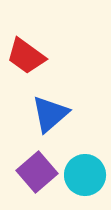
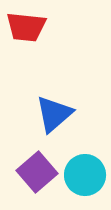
red trapezoid: moved 29 px up; rotated 30 degrees counterclockwise
blue triangle: moved 4 px right
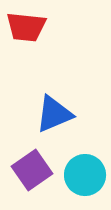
blue triangle: rotated 18 degrees clockwise
purple square: moved 5 px left, 2 px up; rotated 6 degrees clockwise
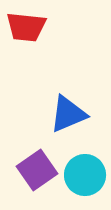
blue triangle: moved 14 px right
purple square: moved 5 px right
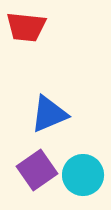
blue triangle: moved 19 px left
cyan circle: moved 2 px left
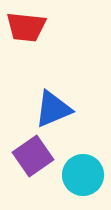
blue triangle: moved 4 px right, 5 px up
purple square: moved 4 px left, 14 px up
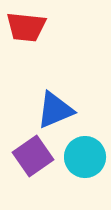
blue triangle: moved 2 px right, 1 px down
cyan circle: moved 2 px right, 18 px up
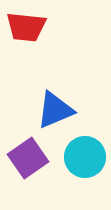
purple square: moved 5 px left, 2 px down
